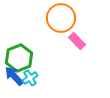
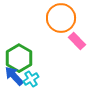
green hexagon: rotated 8 degrees counterclockwise
cyan cross: moved 1 px right, 1 px down
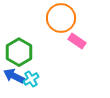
pink rectangle: rotated 12 degrees counterclockwise
green hexagon: moved 6 px up
blue arrow: rotated 20 degrees counterclockwise
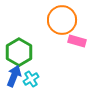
orange circle: moved 1 px right, 2 px down
pink rectangle: rotated 18 degrees counterclockwise
blue arrow: rotated 85 degrees clockwise
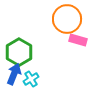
orange circle: moved 5 px right, 1 px up
pink rectangle: moved 1 px right, 1 px up
blue arrow: moved 2 px up
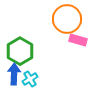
green hexagon: moved 1 px right, 1 px up
blue arrow: rotated 20 degrees counterclockwise
cyan cross: moved 1 px left
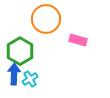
orange circle: moved 21 px left
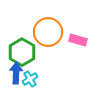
orange circle: moved 2 px right, 13 px down
green hexagon: moved 2 px right, 1 px down
blue arrow: moved 2 px right, 1 px up
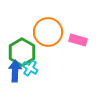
blue arrow: moved 1 px left, 2 px up
cyan cross: moved 11 px up; rotated 28 degrees counterclockwise
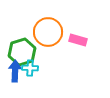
green hexagon: rotated 12 degrees clockwise
cyan cross: rotated 28 degrees counterclockwise
